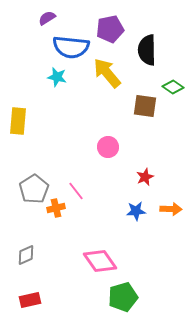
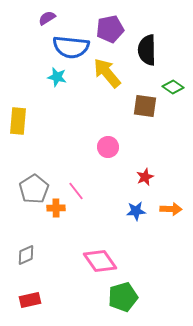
orange cross: rotated 12 degrees clockwise
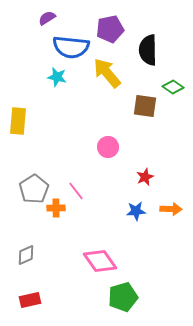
black semicircle: moved 1 px right
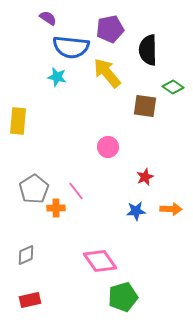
purple semicircle: moved 1 px right; rotated 66 degrees clockwise
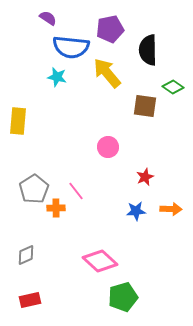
pink diamond: rotated 12 degrees counterclockwise
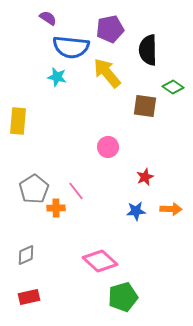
red rectangle: moved 1 px left, 3 px up
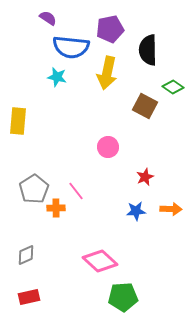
yellow arrow: rotated 128 degrees counterclockwise
brown square: rotated 20 degrees clockwise
green pentagon: rotated 12 degrees clockwise
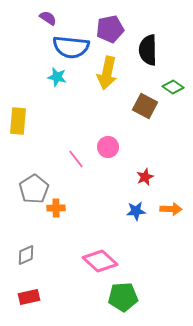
pink line: moved 32 px up
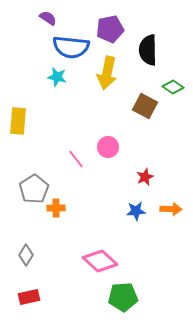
gray diamond: rotated 35 degrees counterclockwise
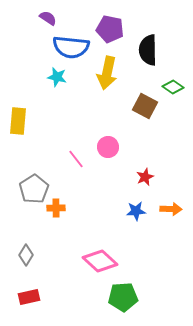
purple pentagon: rotated 24 degrees clockwise
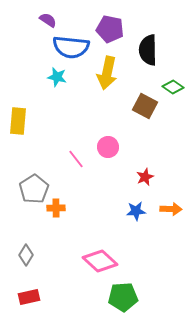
purple semicircle: moved 2 px down
